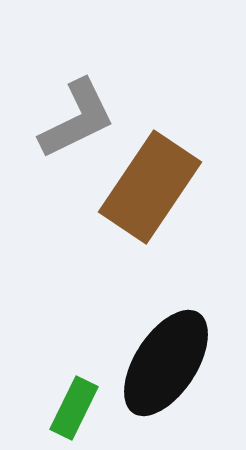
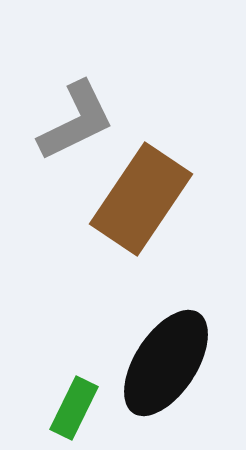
gray L-shape: moved 1 px left, 2 px down
brown rectangle: moved 9 px left, 12 px down
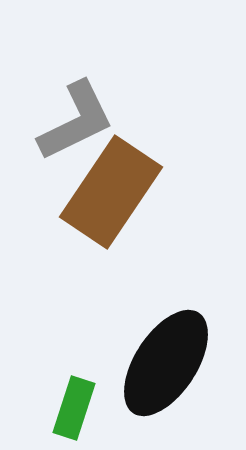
brown rectangle: moved 30 px left, 7 px up
green rectangle: rotated 8 degrees counterclockwise
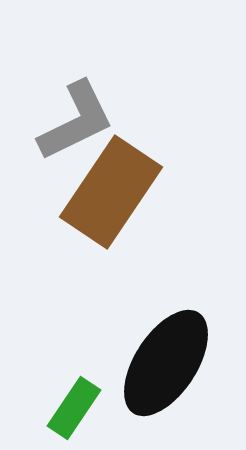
green rectangle: rotated 16 degrees clockwise
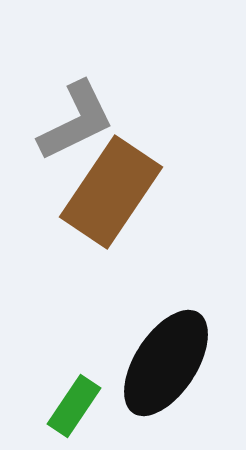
green rectangle: moved 2 px up
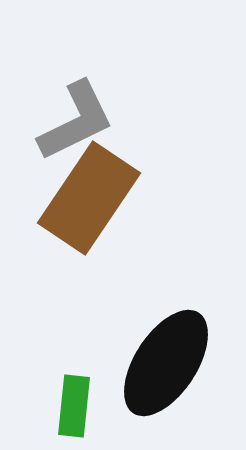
brown rectangle: moved 22 px left, 6 px down
green rectangle: rotated 28 degrees counterclockwise
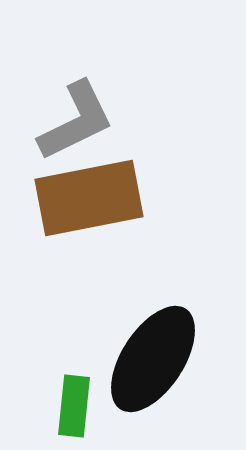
brown rectangle: rotated 45 degrees clockwise
black ellipse: moved 13 px left, 4 px up
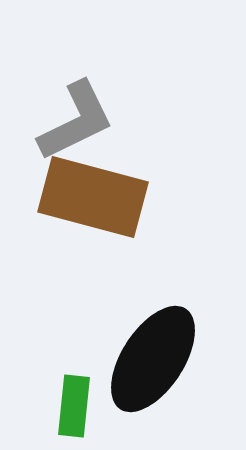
brown rectangle: moved 4 px right, 1 px up; rotated 26 degrees clockwise
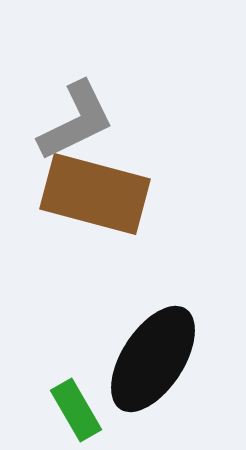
brown rectangle: moved 2 px right, 3 px up
green rectangle: moved 2 px right, 4 px down; rotated 36 degrees counterclockwise
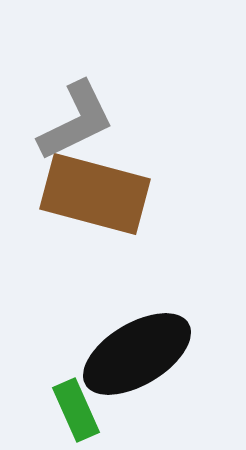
black ellipse: moved 16 px left, 5 px up; rotated 26 degrees clockwise
green rectangle: rotated 6 degrees clockwise
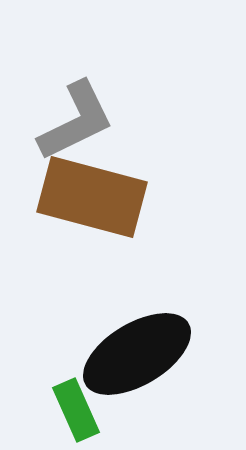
brown rectangle: moved 3 px left, 3 px down
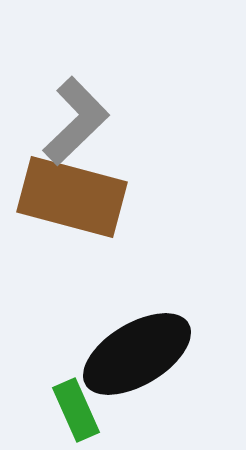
gray L-shape: rotated 18 degrees counterclockwise
brown rectangle: moved 20 px left
